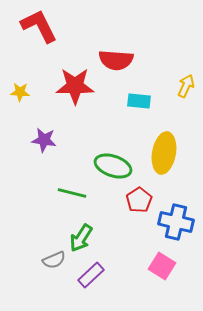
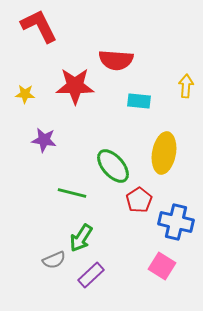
yellow arrow: rotated 20 degrees counterclockwise
yellow star: moved 5 px right, 2 px down
green ellipse: rotated 30 degrees clockwise
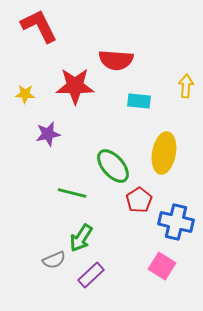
purple star: moved 4 px right, 6 px up; rotated 20 degrees counterclockwise
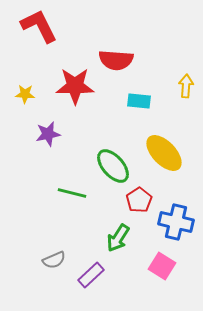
yellow ellipse: rotated 54 degrees counterclockwise
green arrow: moved 37 px right
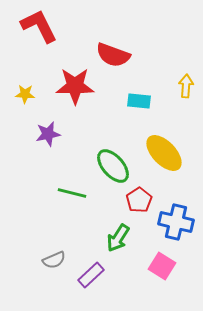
red semicircle: moved 3 px left, 5 px up; rotated 16 degrees clockwise
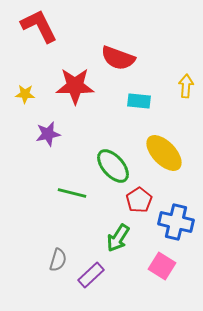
red semicircle: moved 5 px right, 3 px down
gray semicircle: moved 4 px right; rotated 50 degrees counterclockwise
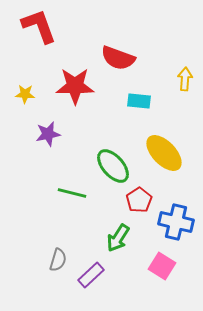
red L-shape: rotated 6 degrees clockwise
yellow arrow: moved 1 px left, 7 px up
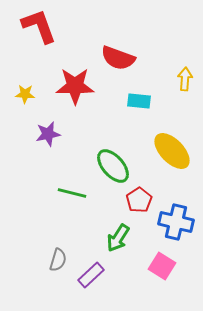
yellow ellipse: moved 8 px right, 2 px up
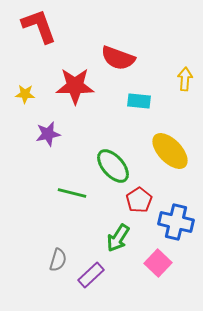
yellow ellipse: moved 2 px left
pink square: moved 4 px left, 3 px up; rotated 12 degrees clockwise
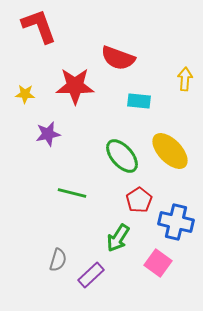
green ellipse: moved 9 px right, 10 px up
pink square: rotated 8 degrees counterclockwise
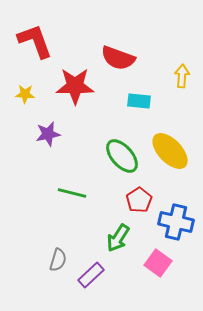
red L-shape: moved 4 px left, 15 px down
yellow arrow: moved 3 px left, 3 px up
